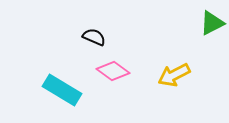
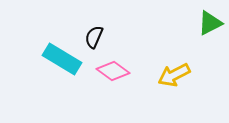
green triangle: moved 2 px left
black semicircle: rotated 90 degrees counterclockwise
cyan rectangle: moved 31 px up
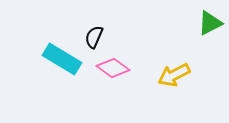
pink diamond: moved 3 px up
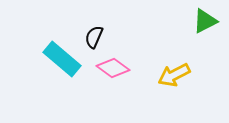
green triangle: moved 5 px left, 2 px up
cyan rectangle: rotated 9 degrees clockwise
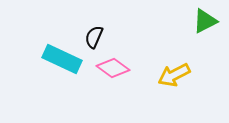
cyan rectangle: rotated 15 degrees counterclockwise
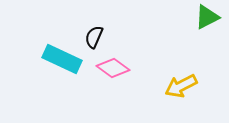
green triangle: moved 2 px right, 4 px up
yellow arrow: moved 7 px right, 11 px down
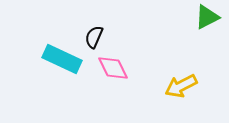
pink diamond: rotated 28 degrees clockwise
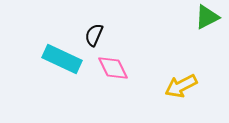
black semicircle: moved 2 px up
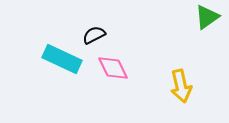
green triangle: rotated 8 degrees counterclockwise
black semicircle: rotated 40 degrees clockwise
yellow arrow: rotated 76 degrees counterclockwise
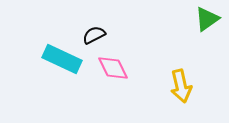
green triangle: moved 2 px down
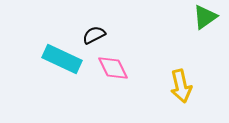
green triangle: moved 2 px left, 2 px up
